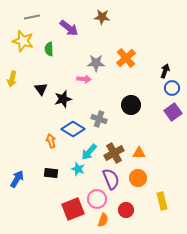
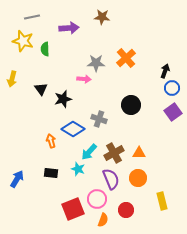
purple arrow: rotated 42 degrees counterclockwise
green semicircle: moved 4 px left
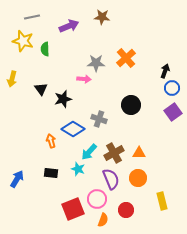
purple arrow: moved 2 px up; rotated 18 degrees counterclockwise
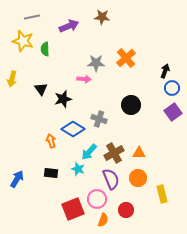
yellow rectangle: moved 7 px up
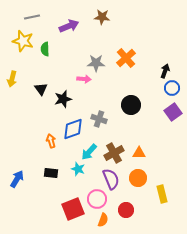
blue diamond: rotated 50 degrees counterclockwise
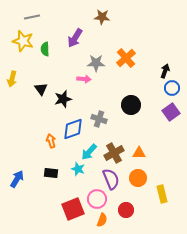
purple arrow: moved 6 px right, 12 px down; rotated 144 degrees clockwise
purple square: moved 2 px left
orange semicircle: moved 1 px left
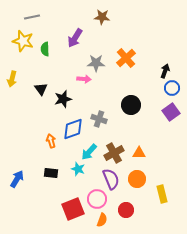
orange circle: moved 1 px left, 1 px down
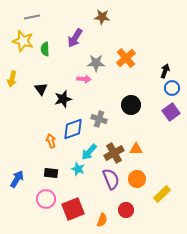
orange triangle: moved 3 px left, 4 px up
yellow rectangle: rotated 60 degrees clockwise
pink circle: moved 51 px left
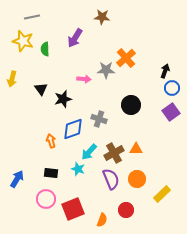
gray star: moved 10 px right, 7 px down
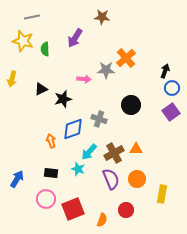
black triangle: rotated 40 degrees clockwise
yellow rectangle: rotated 36 degrees counterclockwise
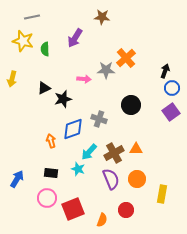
black triangle: moved 3 px right, 1 px up
pink circle: moved 1 px right, 1 px up
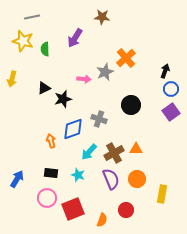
gray star: moved 1 px left, 2 px down; rotated 24 degrees counterclockwise
blue circle: moved 1 px left, 1 px down
cyan star: moved 6 px down
